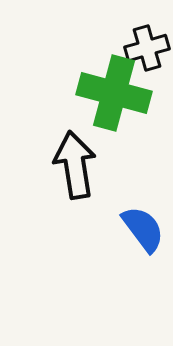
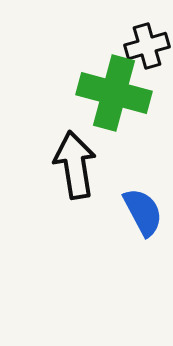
black cross: moved 2 px up
blue semicircle: moved 17 px up; rotated 9 degrees clockwise
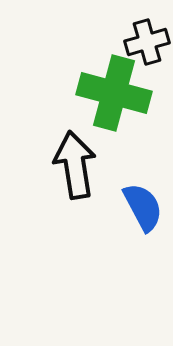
black cross: moved 4 px up
blue semicircle: moved 5 px up
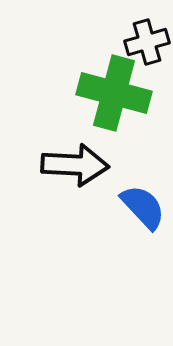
black arrow: rotated 102 degrees clockwise
blue semicircle: rotated 15 degrees counterclockwise
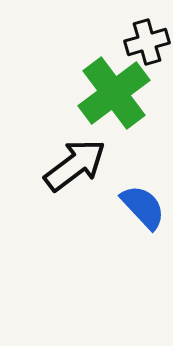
green cross: rotated 38 degrees clockwise
black arrow: rotated 40 degrees counterclockwise
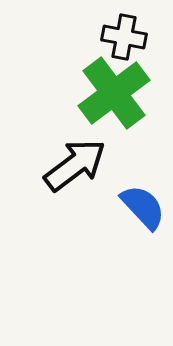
black cross: moved 23 px left, 5 px up; rotated 27 degrees clockwise
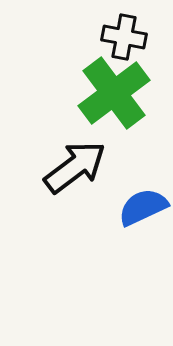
black arrow: moved 2 px down
blue semicircle: rotated 72 degrees counterclockwise
